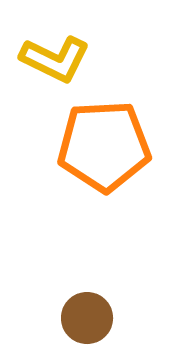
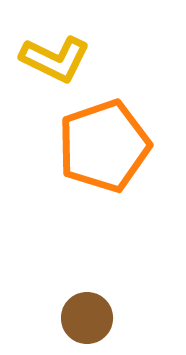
orange pentagon: rotated 16 degrees counterclockwise
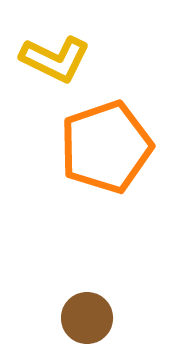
orange pentagon: moved 2 px right, 1 px down
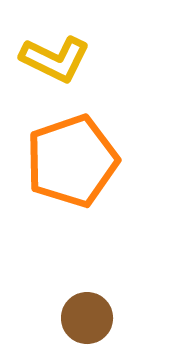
orange pentagon: moved 34 px left, 14 px down
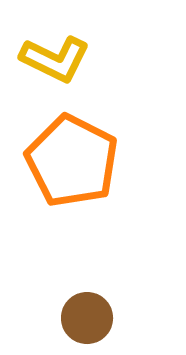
orange pentagon: rotated 26 degrees counterclockwise
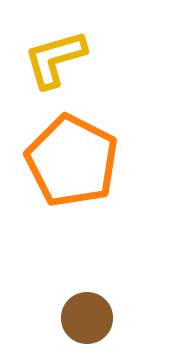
yellow L-shape: rotated 138 degrees clockwise
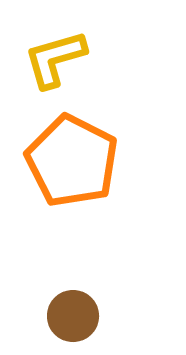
brown circle: moved 14 px left, 2 px up
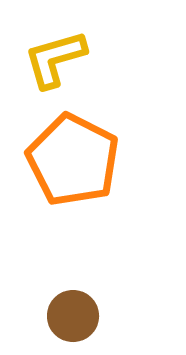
orange pentagon: moved 1 px right, 1 px up
